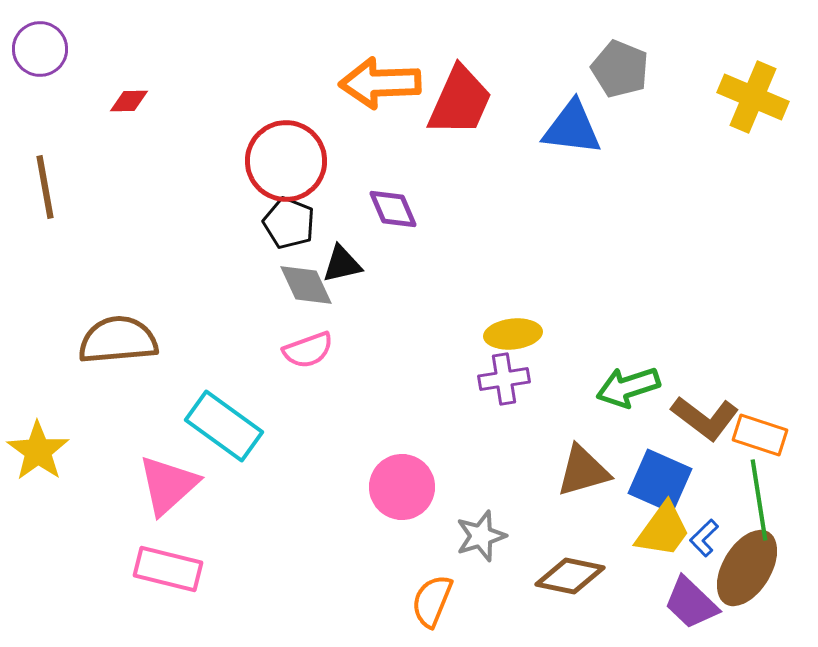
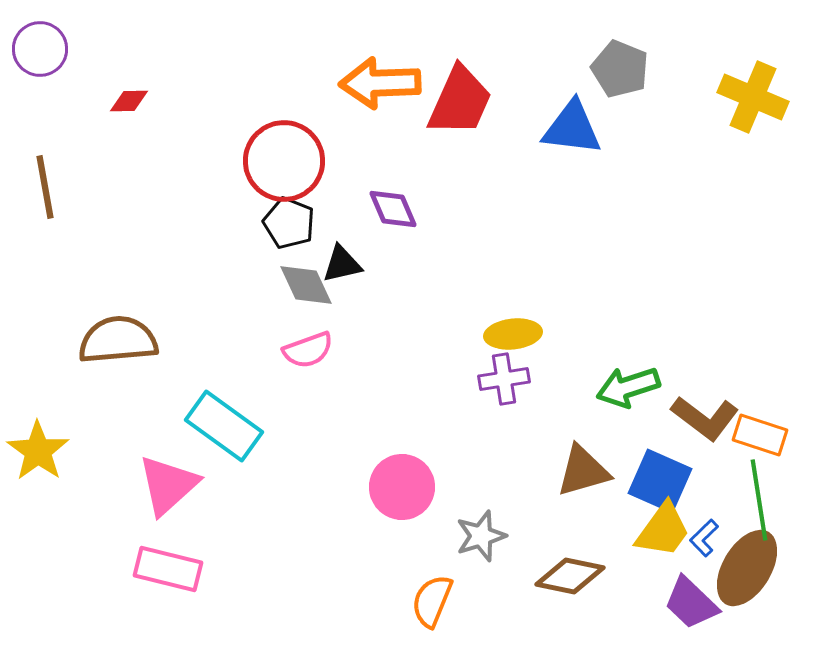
red circle: moved 2 px left
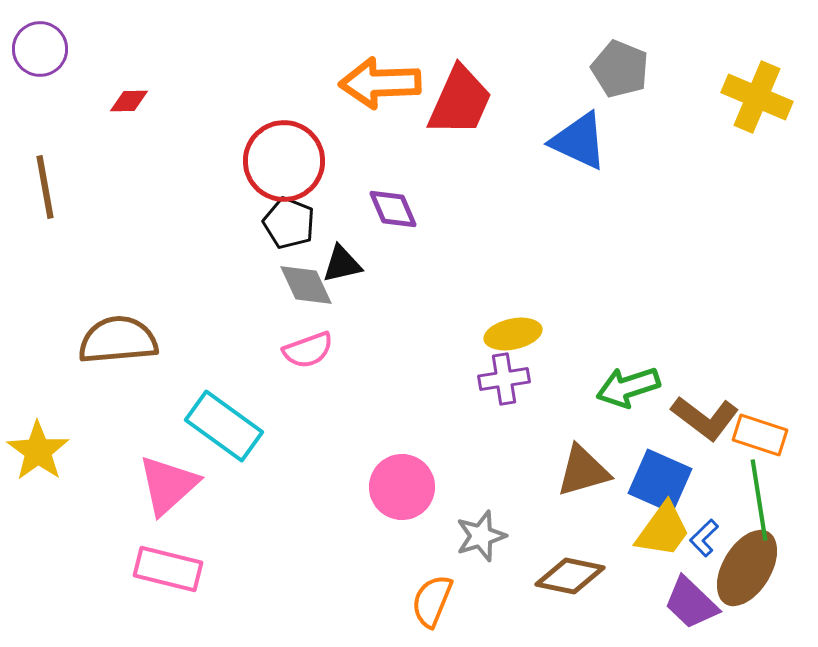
yellow cross: moved 4 px right
blue triangle: moved 7 px right, 13 px down; rotated 18 degrees clockwise
yellow ellipse: rotated 6 degrees counterclockwise
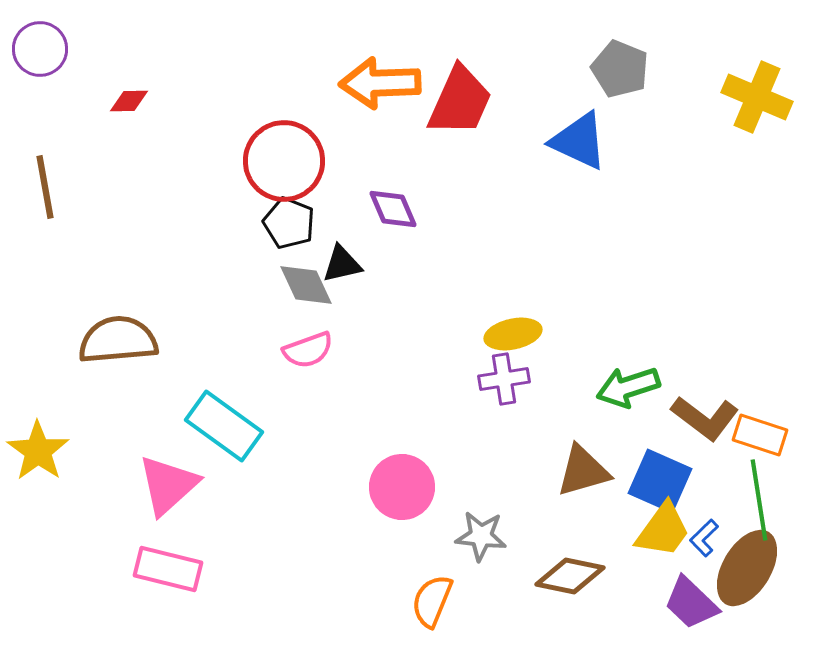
gray star: rotated 24 degrees clockwise
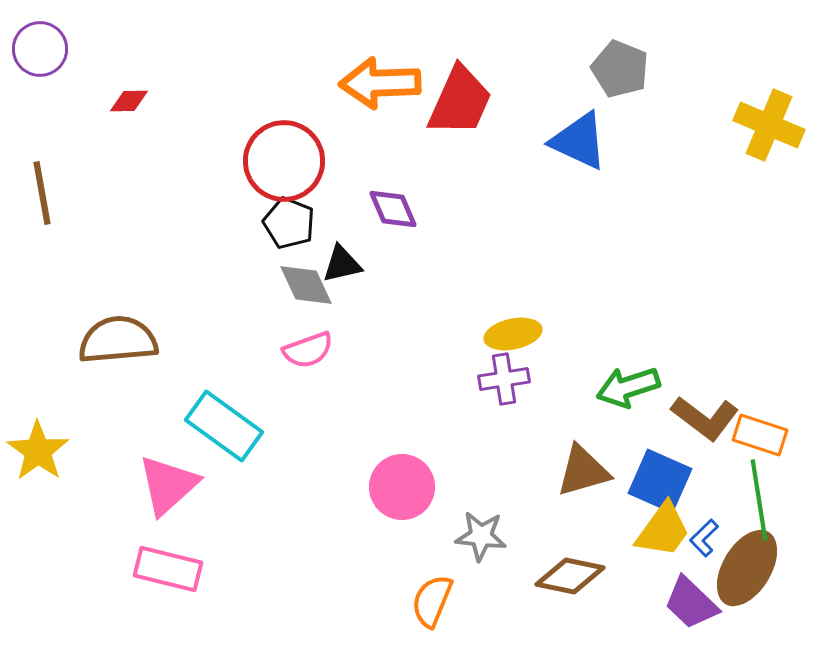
yellow cross: moved 12 px right, 28 px down
brown line: moved 3 px left, 6 px down
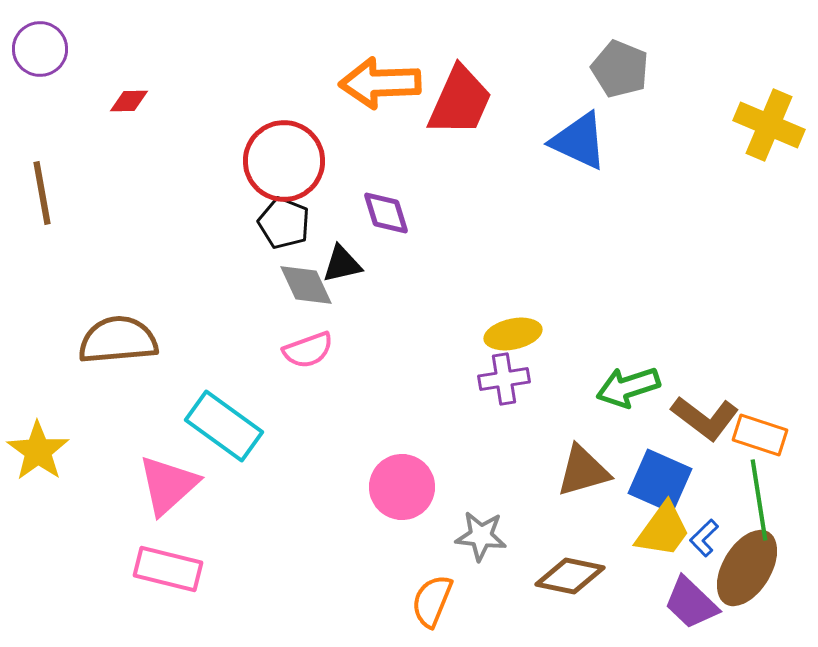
purple diamond: moved 7 px left, 4 px down; rotated 6 degrees clockwise
black pentagon: moved 5 px left
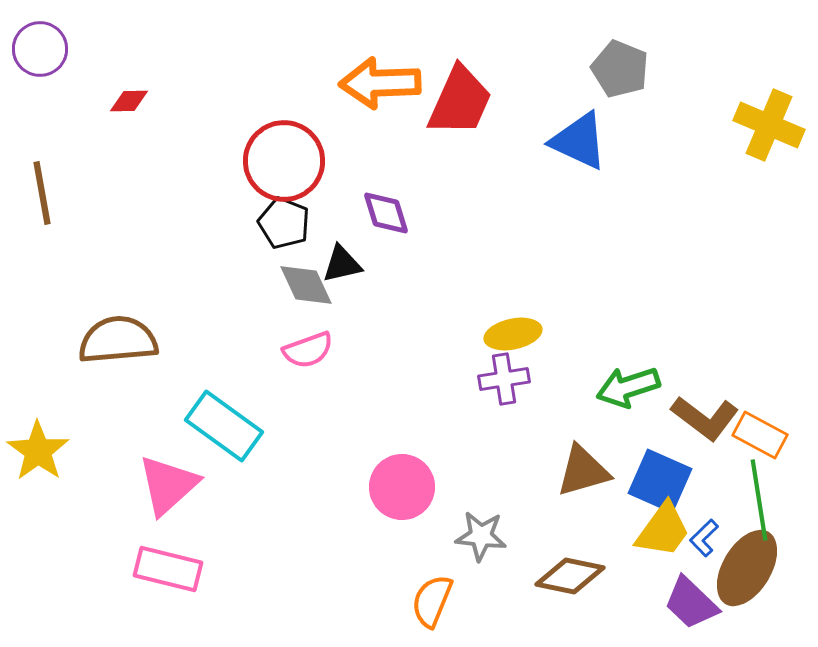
orange rectangle: rotated 10 degrees clockwise
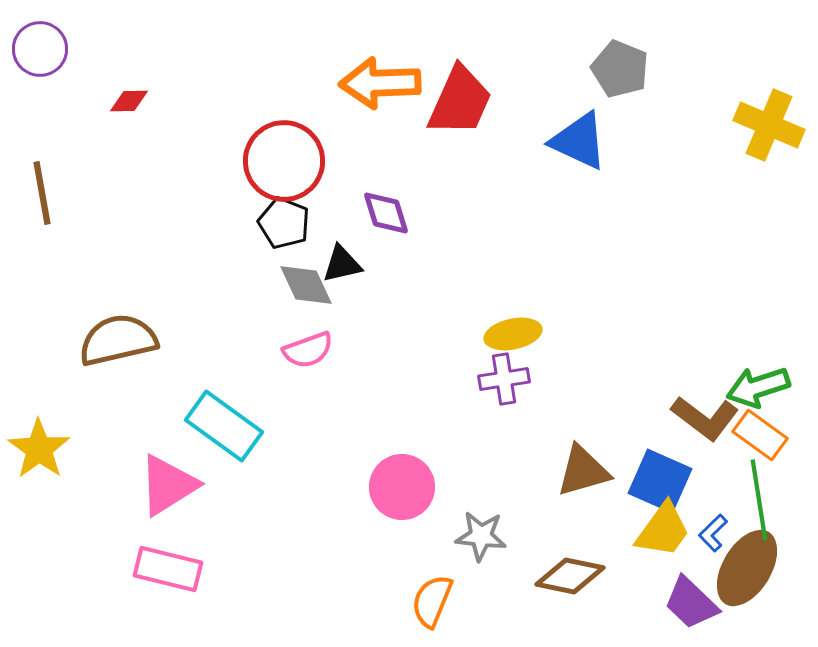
brown semicircle: rotated 8 degrees counterclockwise
green arrow: moved 130 px right
orange rectangle: rotated 8 degrees clockwise
yellow star: moved 1 px right, 2 px up
pink triangle: rotated 10 degrees clockwise
blue L-shape: moved 9 px right, 5 px up
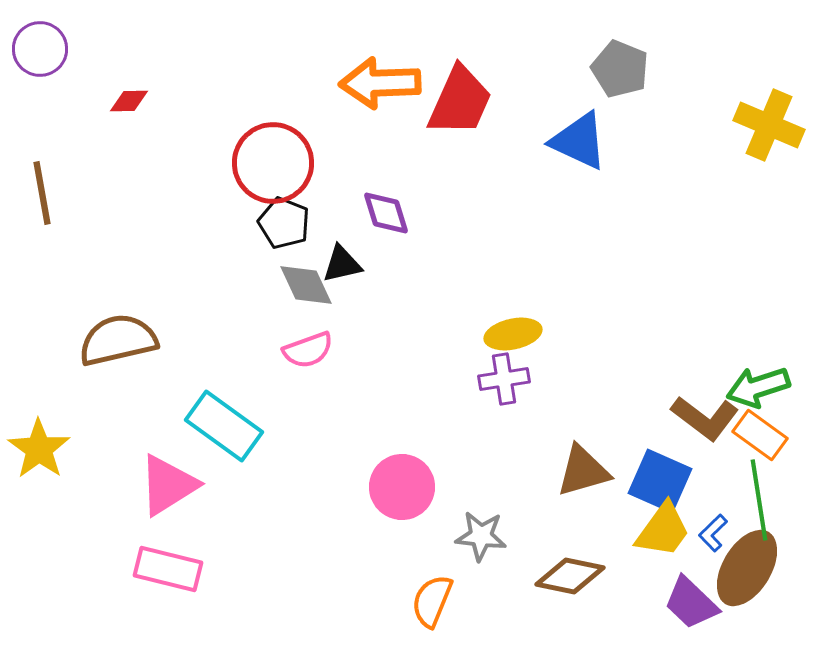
red circle: moved 11 px left, 2 px down
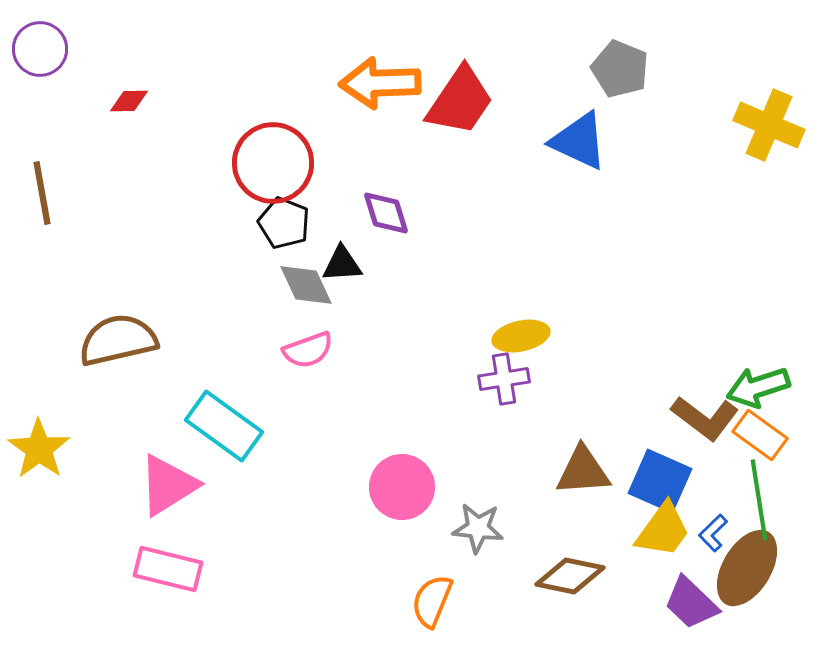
red trapezoid: rotated 10 degrees clockwise
black triangle: rotated 9 degrees clockwise
yellow ellipse: moved 8 px right, 2 px down
brown triangle: rotated 12 degrees clockwise
gray star: moved 3 px left, 8 px up
